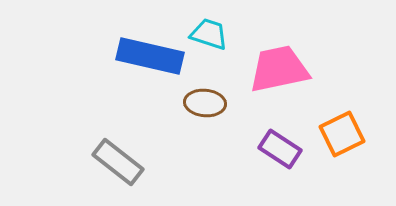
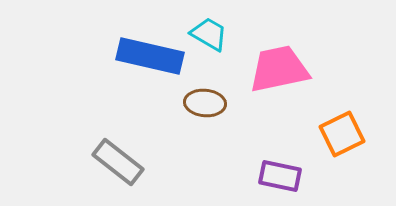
cyan trapezoid: rotated 12 degrees clockwise
purple rectangle: moved 27 px down; rotated 21 degrees counterclockwise
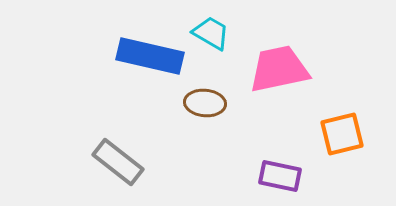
cyan trapezoid: moved 2 px right, 1 px up
orange square: rotated 12 degrees clockwise
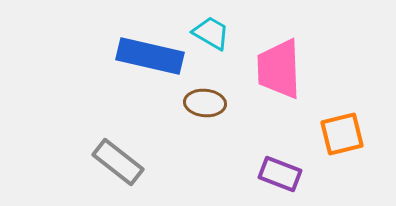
pink trapezoid: rotated 80 degrees counterclockwise
purple rectangle: moved 2 px up; rotated 9 degrees clockwise
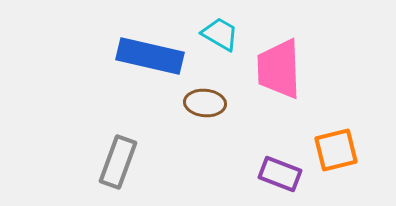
cyan trapezoid: moved 9 px right, 1 px down
orange square: moved 6 px left, 16 px down
gray rectangle: rotated 72 degrees clockwise
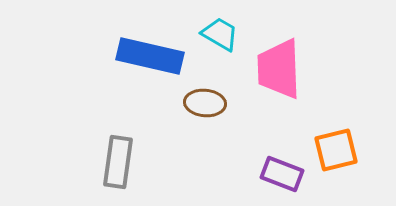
gray rectangle: rotated 12 degrees counterclockwise
purple rectangle: moved 2 px right
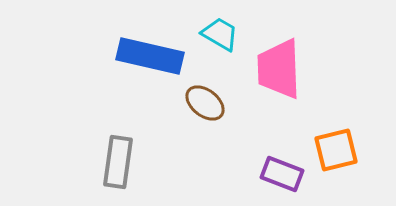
brown ellipse: rotated 33 degrees clockwise
